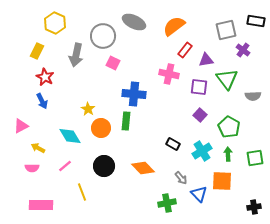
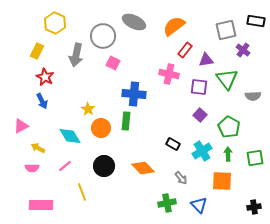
blue triangle at (199, 194): moved 11 px down
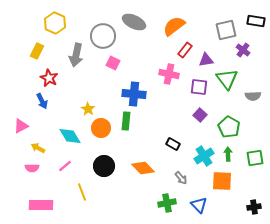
red star at (45, 77): moved 4 px right, 1 px down
cyan cross at (202, 151): moved 2 px right, 5 px down
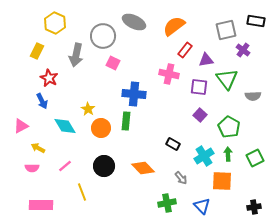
cyan diamond at (70, 136): moved 5 px left, 10 px up
green square at (255, 158): rotated 18 degrees counterclockwise
blue triangle at (199, 205): moved 3 px right, 1 px down
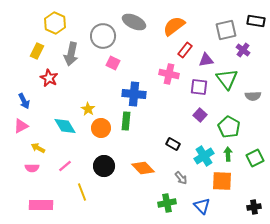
gray arrow at (76, 55): moved 5 px left, 1 px up
blue arrow at (42, 101): moved 18 px left
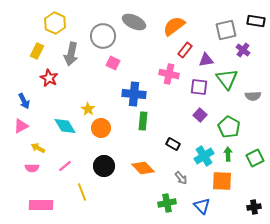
green rectangle at (126, 121): moved 17 px right
